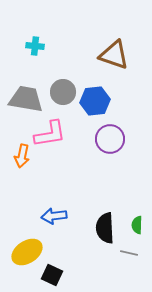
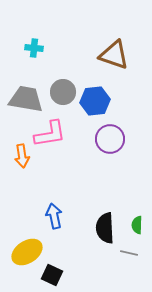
cyan cross: moved 1 px left, 2 px down
orange arrow: rotated 20 degrees counterclockwise
blue arrow: rotated 85 degrees clockwise
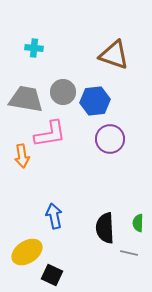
green semicircle: moved 1 px right, 2 px up
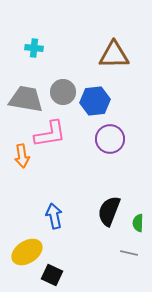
brown triangle: rotated 20 degrees counterclockwise
black semicircle: moved 4 px right, 17 px up; rotated 24 degrees clockwise
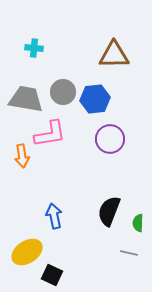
blue hexagon: moved 2 px up
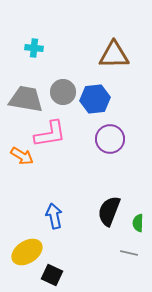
orange arrow: rotated 50 degrees counterclockwise
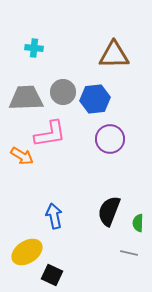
gray trapezoid: moved 1 px up; rotated 12 degrees counterclockwise
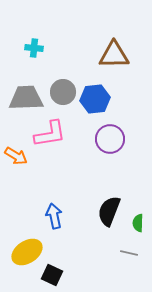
orange arrow: moved 6 px left
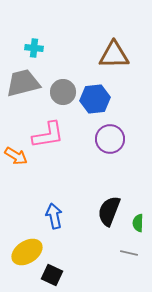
gray trapezoid: moved 3 px left, 15 px up; rotated 12 degrees counterclockwise
pink L-shape: moved 2 px left, 1 px down
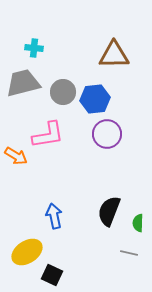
purple circle: moved 3 px left, 5 px up
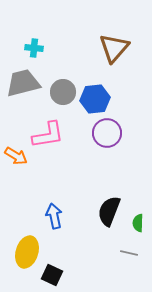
brown triangle: moved 7 px up; rotated 48 degrees counterclockwise
purple circle: moved 1 px up
yellow ellipse: rotated 40 degrees counterclockwise
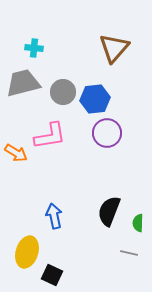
pink L-shape: moved 2 px right, 1 px down
orange arrow: moved 3 px up
